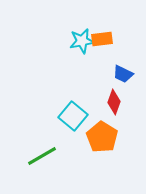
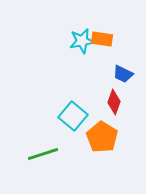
orange rectangle: rotated 15 degrees clockwise
green line: moved 1 px right, 2 px up; rotated 12 degrees clockwise
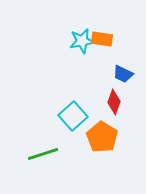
cyan square: rotated 8 degrees clockwise
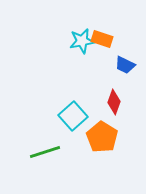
orange rectangle: rotated 10 degrees clockwise
blue trapezoid: moved 2 px right, 9 px up
green line: moved 2 px right, 2 px up
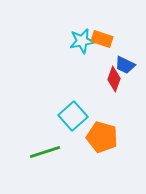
red diamond: moved 23 px up
orange pentagon: rotated 16 degrees counterclockwise
